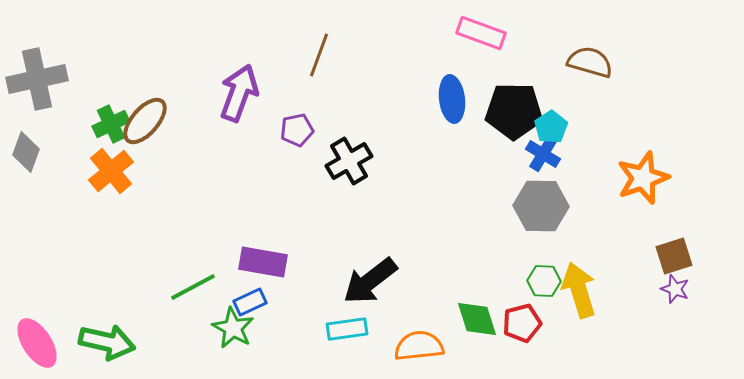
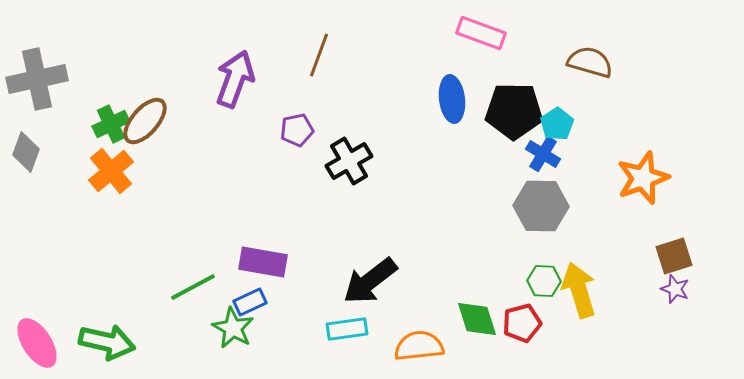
purple arrow: moved 4 px left, 14 px up
cyan pentagon: moved 6 px right, 3 px up
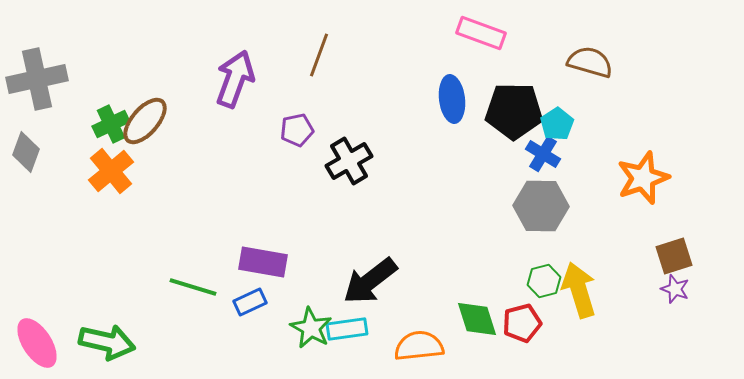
green hexagon: rotated 16 degrees counterclockwise
green line: rotated 45 degrees clockwise
green star: moved 78 px right
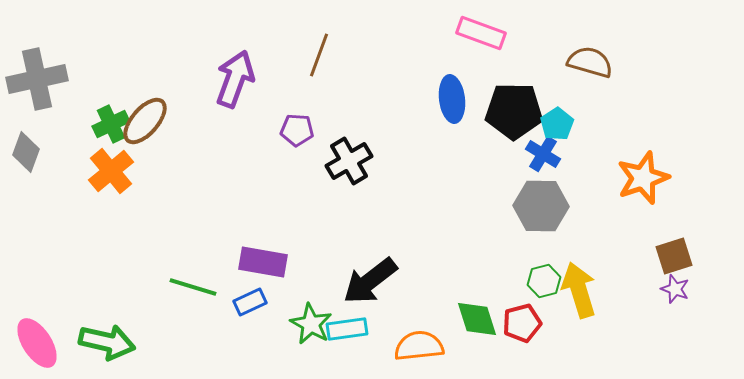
purple pentagon: rotated 16 degrees clockwise
green star: moved 4 px up
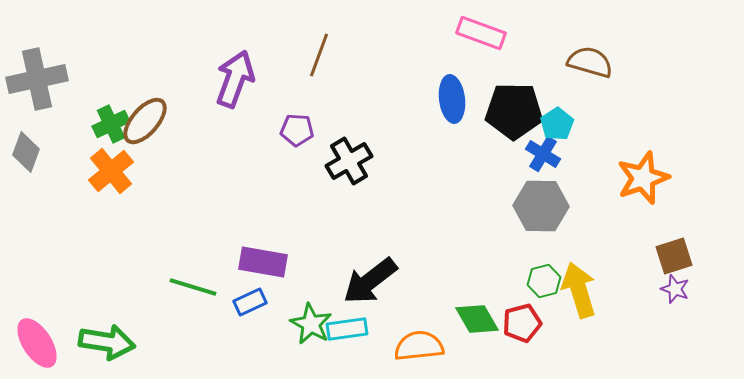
green diamond: rotated 12 degrees counterclockwise
green arrow: rotated 4 degrees counterclockwise
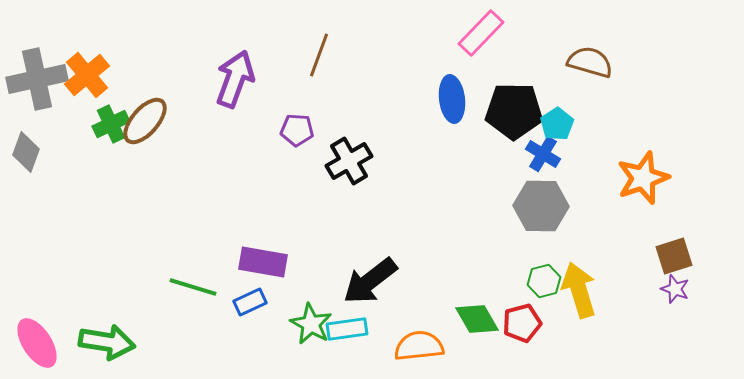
pink rectangle: rotated 66 degrees counterclockwise
orange cross: moved 24 px left, 96 px up
